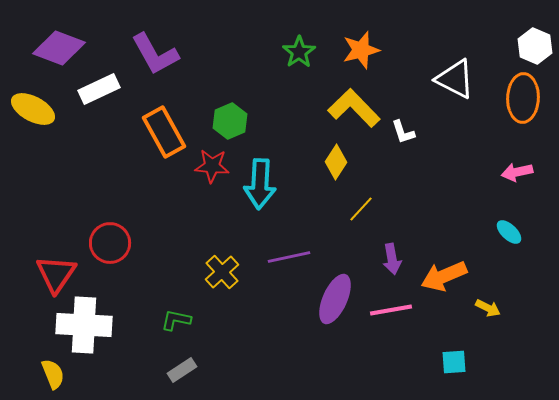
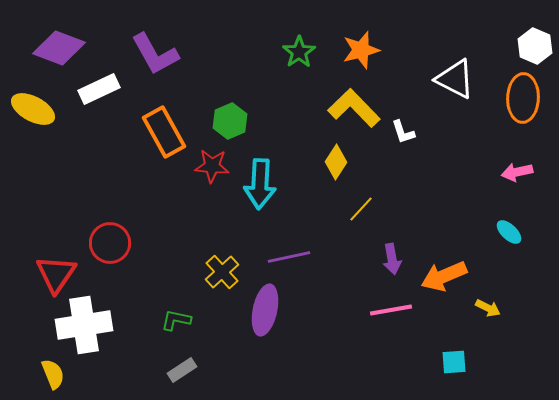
purple ellipse: moved 70 px left, 11 px down; rotated 12 degrees counterclockwise
white cross: rotated 12 degrees counterclockwise
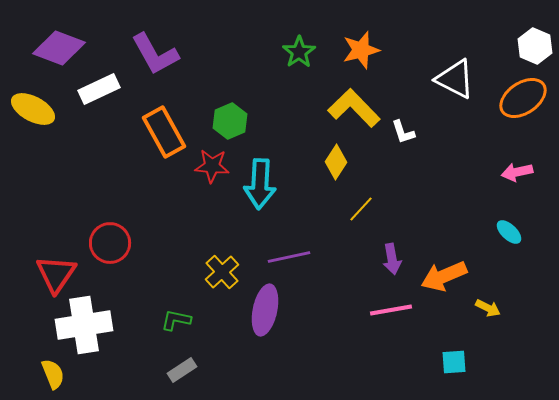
orange ellipse: rotated 54 degrees clockwise
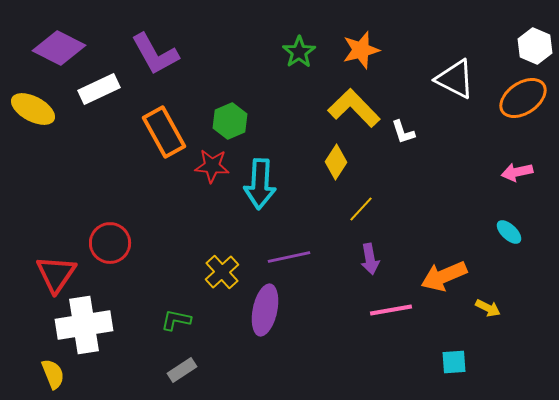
purple diamond: rotated 6 degrees clockwise
purple arrow: moved 22 px left
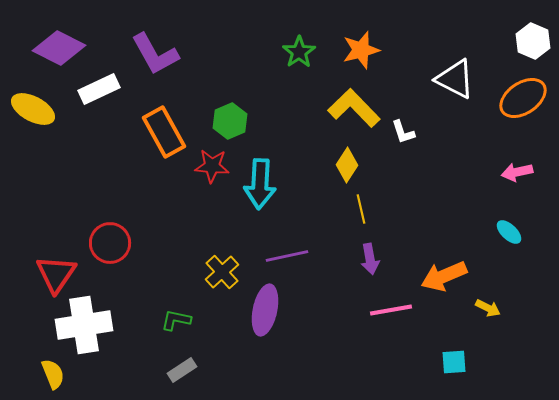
white hexagon: moved 2 px left, 5 px up
yellow diamond: moved 11 px right, 3 px down
yellow line: rotated 56 degrees counterclockwise
purple line: moved 2 px left, 1 px up
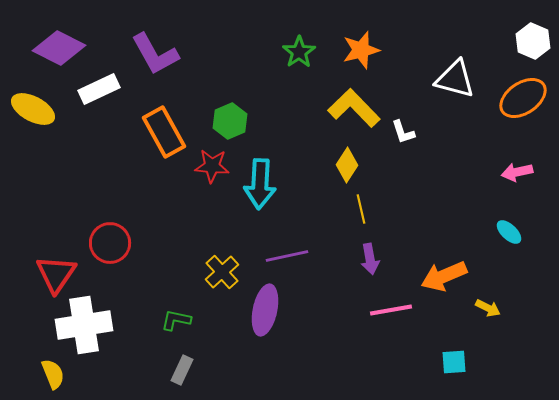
white triangle: rotated 12 degrees counterclockwise
gray rectangle: rotated 32 degrees counterclockwise
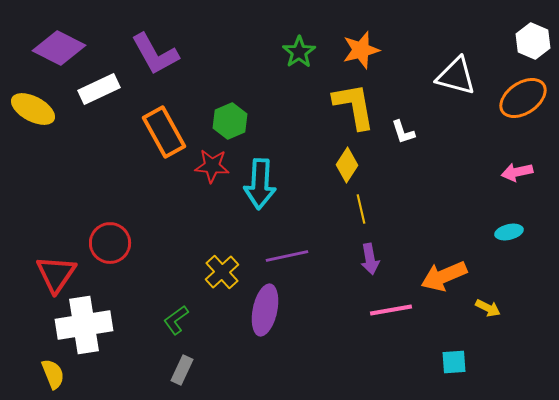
white triangle: moved 1 px right, 3 px up
yellow L-shape: moved 2 px up; rotated 34 degrees clockwise
cyan ellipse: rotated 56 degrees counterclockwise
green L-shape: rotated 48 degrees counterclockwise
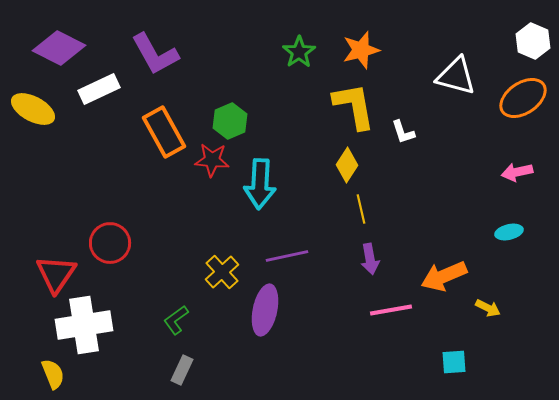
red star: moved 6 px up
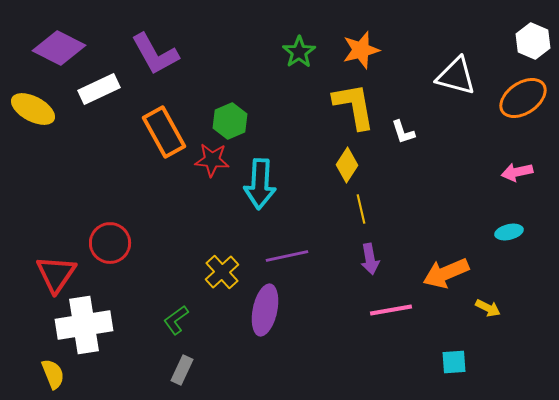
orange arrow: moved 2 px right, 3 px up
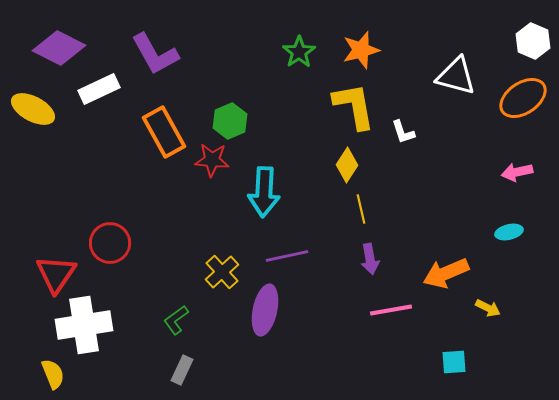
cyan arrow: moved 4 px right, 8 px down
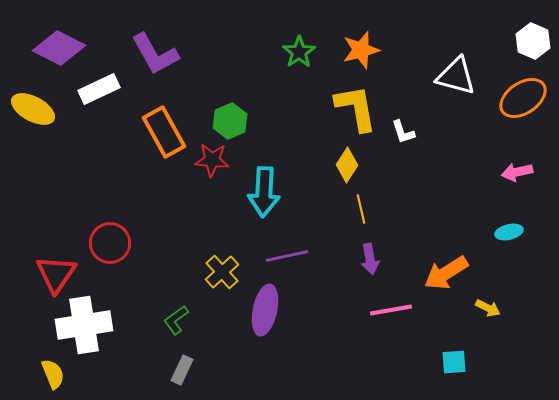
yellow L-shape: moved 2 px right, 2 px down
orange arrow: rotated 9 degrees counterclockwise
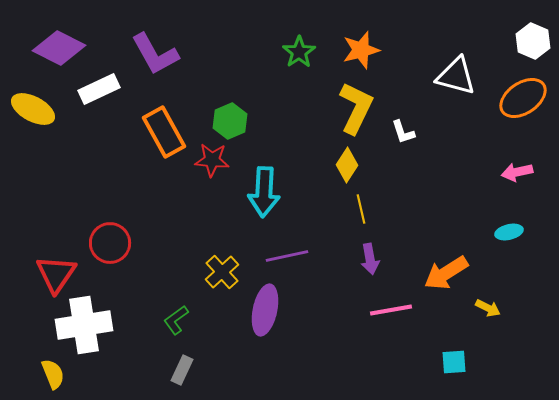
yellow L-shape: rotated 36 degrees clockwise
